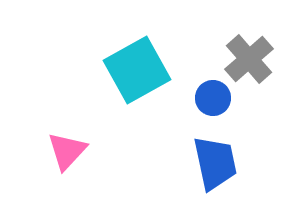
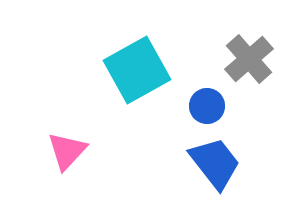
blue circle: moved 6 px left, 8 px down
blue trapezoid: rotated 26 degrees counterclockwise
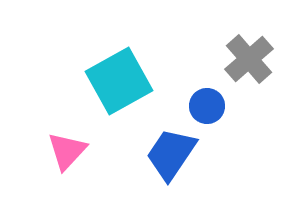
cyan square: moved 18 px left, 11 px down
blue trapezoid: moved 44 px left, 9 px up; rotated 108 degrees counterclockwise
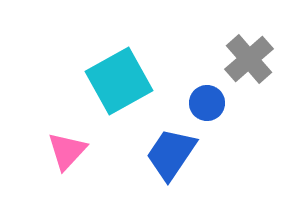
blue circle: moved 3 px up
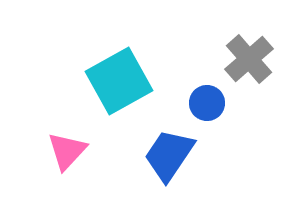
blue trapezoid: moved 2 px left, 1 px down
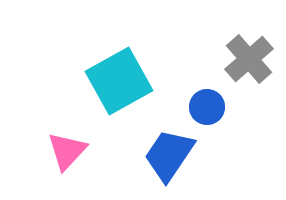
blue circle: moved 4 px down
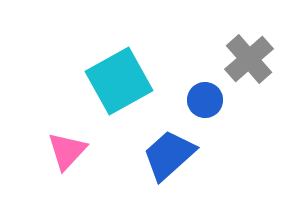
blue circle: moved 2 px left, 7 px up
blue trapezoid: rotated 14 degrees clockwise
